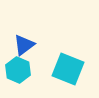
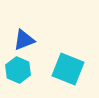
blue triangle: moved 5 px up; rotated 15 degrees clockwise
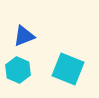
blue triangle: moved 4 px up
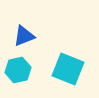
cyan hexagon: rotated 25 degrees clockwise
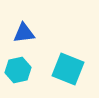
blue triangle: moved 3 px up; rotated 15 degrees clockwise
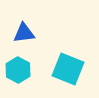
cyan hexagon: rotated 20 degrees counterclockwise
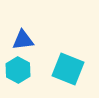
blue triangle: moved 1 px left, 7 px down
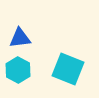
blue triangle: moved 3 px left, 2 px up
